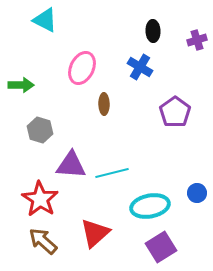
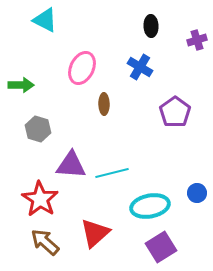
black ellipse: moved 2 px left, 5 px up
gray hexagon: moved 2 px left, 1 px up
brown arrow: moved 2 px right, 1 px down
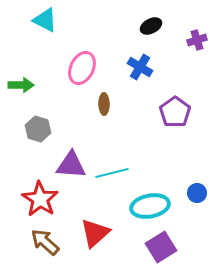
black ellipse: rotated 65 degrees clockwise
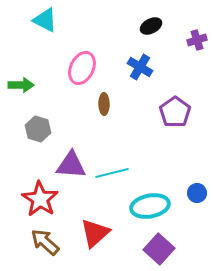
purple square: moved 2 px left, 2 px down; rotated 16 degrees counterclockwise
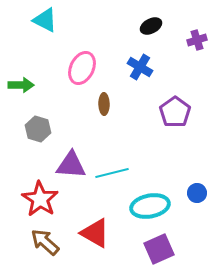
red triangle: rotated 48 degrees counterclockwise
purple square: rotated 24 degrees clockwise
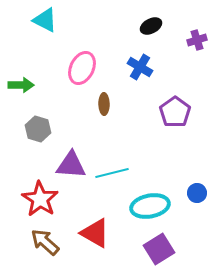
purple square: rotated 8 degrees counterclockwise
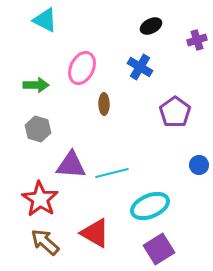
green arrow: moved 15 px right
blue circle: moved 2 px right, 28 px up
cyan ellipse: rotated 12 degrees counterclockwise
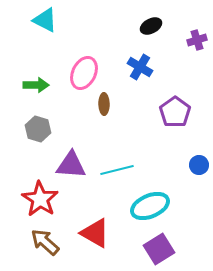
pink ellipse: moved 2 px right, 5 px down
cyan line: moved 5 px right, 3 px up
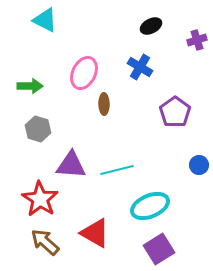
green arrow: moved 6 px left, 1 px down
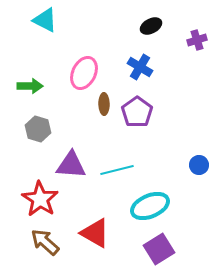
purple pentagon: moved 38 px left
